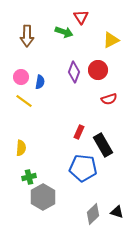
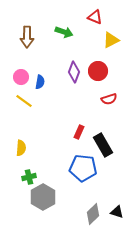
red triangle: moved 14 px right; rotated 35 degrees counterclockwise
brown arrow: moved 1 px down
red circle: moved 1 px down
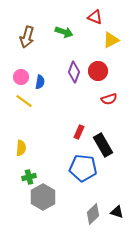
brown arrow: rotated 15 degrees clockwise
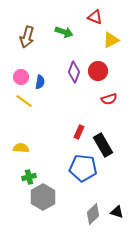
yellow semicircle: rotated 91 degrees counterclockwise
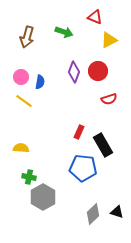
yellow triangle: moved 2 px left
green cross: rotated 24 degrees clockwise
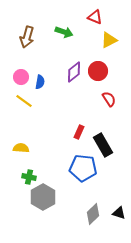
purple diamond: rotated 30 degrees clockwise
red semicircle: rotated 105 degrees counterclockwise
black triangle: moved 2 px right, 1 px down
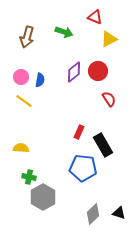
yellow triangle: moved 1 px up
blue semicircle: moved 2 px up
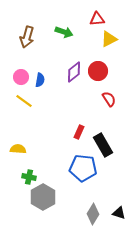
red triangle: moved 2 px right, 2 px down; rotated 28 degrees counterclockwise
yellow semicircle: moved 3 px left, 1 px down
gray diamond: rotated 15 degrees counterclockwise
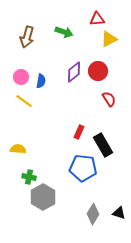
blue semicircle: moved 1 px right, 1 px down
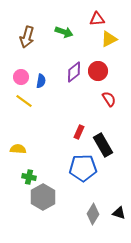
blue pentagon: rotated 8 degrees counterclockwise
